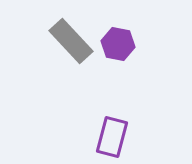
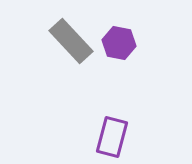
purple hexagon: moved 1 px right, 1 px up
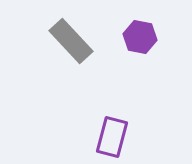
purple hexagon: moved 21 px right, 6 px up
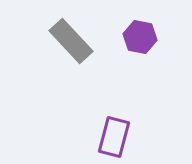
purple rectangle: moved 2 px right
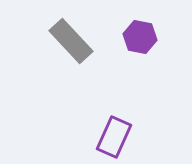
purple rectangle: rotated 9 degrees clockwise
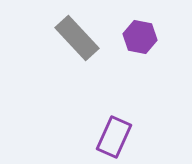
gray rectangle: moved 6 px right, 3 px up
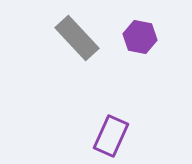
purple rectangle: moved 3 px left, 1 px up
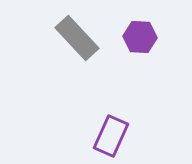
purple hexagon: rotated 8 degrees counterclockwise
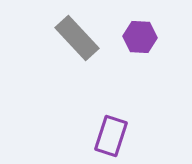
purple rectangle: rotated 6 degrees counterclockwise
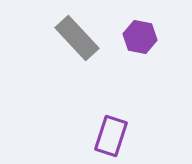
purple hexagon: rotated 8 degrees clockwise
